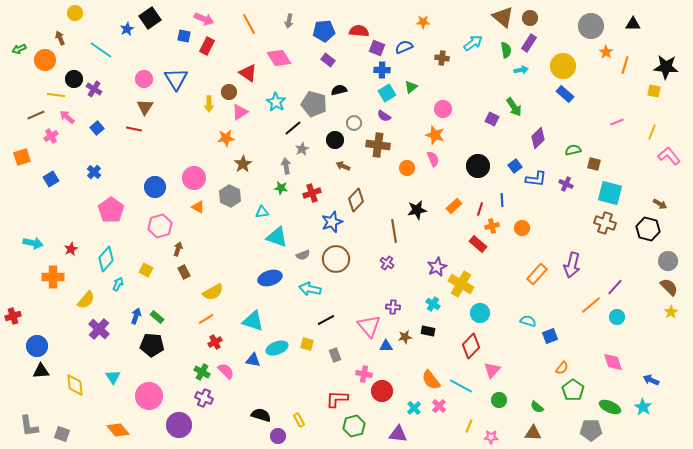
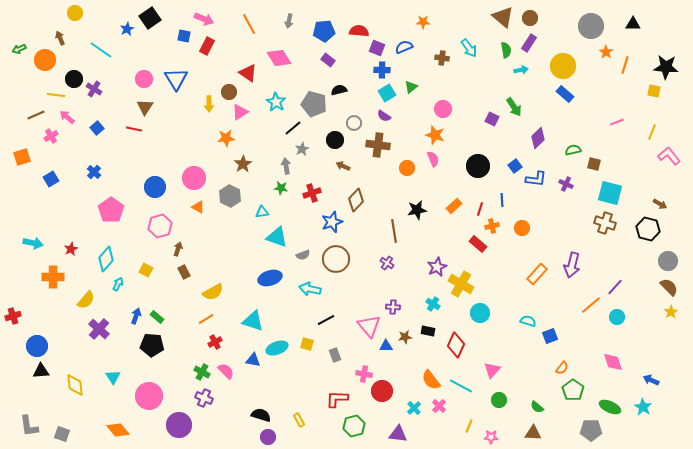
cyan arrow at (473, 43): moved 4 px left, 5 px down; rotated 90 degrees clockwise
red diamond at (471, 346): moved 15 px left, 1 px up; rotated 20 degrees counterclockwise
purple circle at (278, 436): moved 10 px left, 1 px down
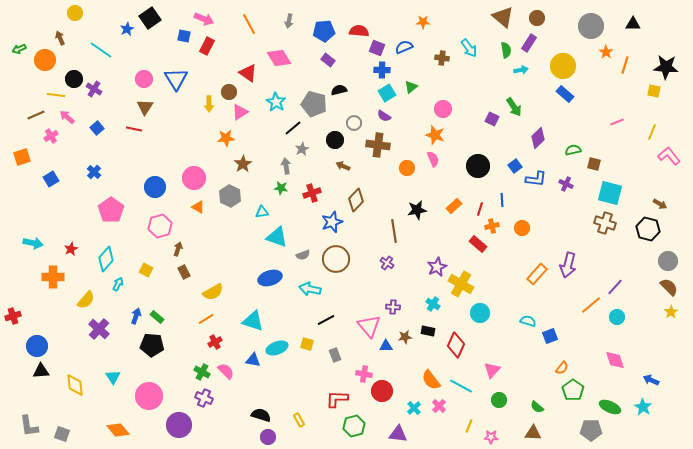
brown circle at (530, 18): moved 7 px right
purple arrow at (572, 265): moved 4 px left
pink diamond at (613, 362): moved 2 px right, 2 px up
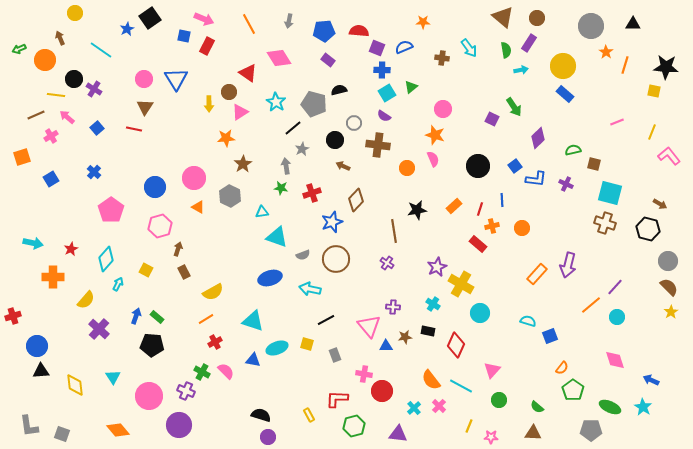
purple cross at (204, 398): moved 18 px left, 7 px up
yellow rectangle at (299, 420): moved 10 px right, 5 px up
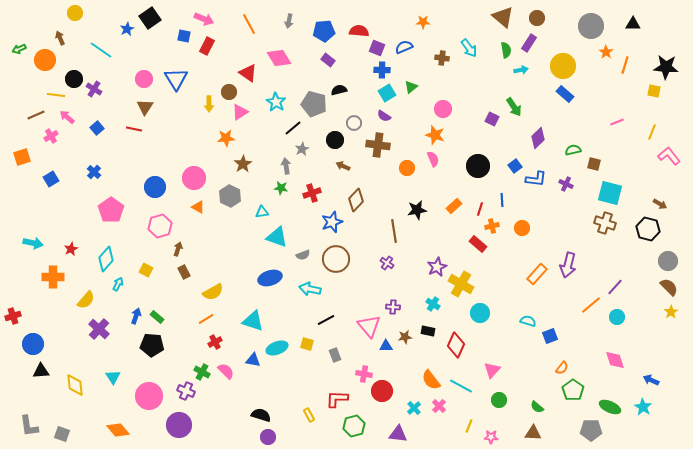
blue circle at (37, 346): moved 4 px left, 2 px up
